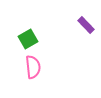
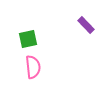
green square: rotated 18 degrees clockwise
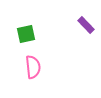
green square: moved 2 px left, 5 px up
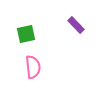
purple rectangle: moved 10 px left
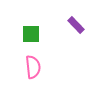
green square: moved 5 px right; rotated 12 degrees clockwise
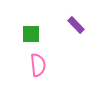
pink semicircle: moved 5 px right, 2 px up
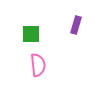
purple rectangle: rotated 60 degrees clockwise
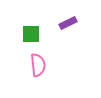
purple rectangle: moved 8 px left, 2 px up; rotated 48 degrees clockwise
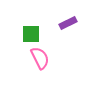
pink semicircle: moved 2 px right, 7 px up; rotated 20 degrees counterclockwise
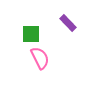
purple rectangle: rotated 72 degrees clockwise
